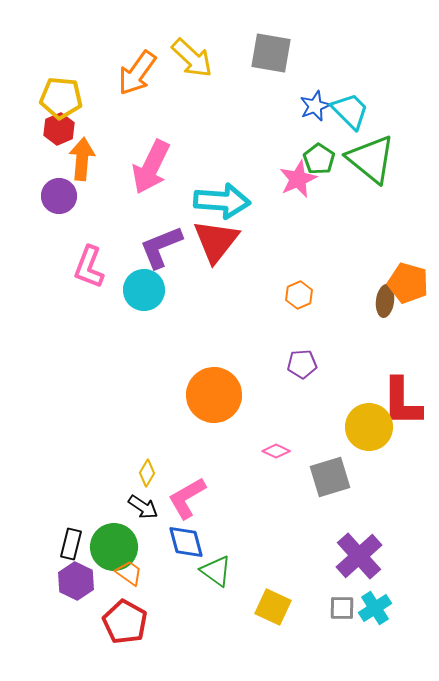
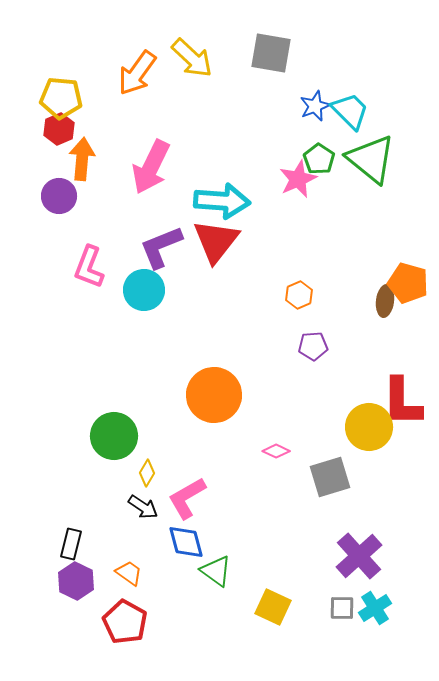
purple pentagon at (302, 364): moved 11 px right, 18 px up
green circle at (114, 547): moved 111 px up
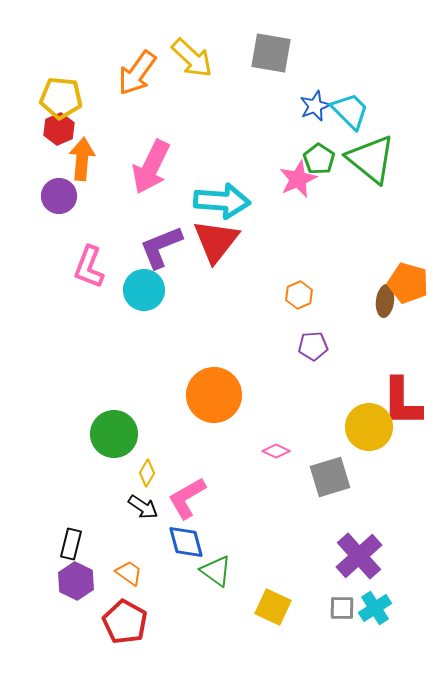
green circle at (114, 436): moved 2 px up
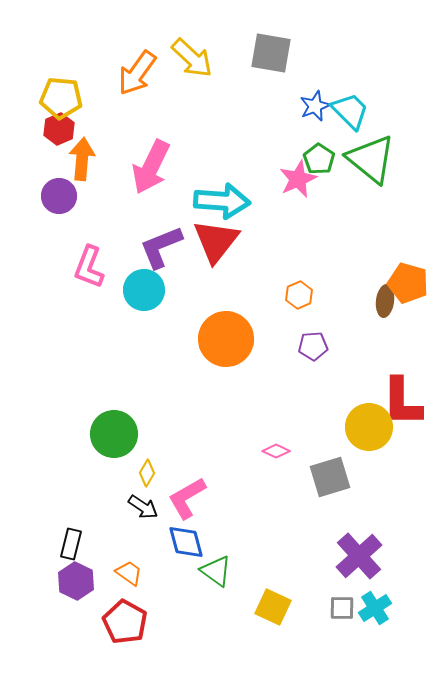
orange circle at (214, 395): moved 12 px right, 56 px up
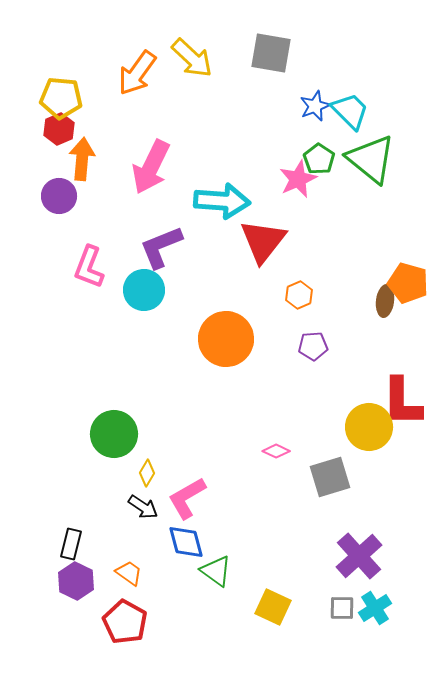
red triangle at (216, 241): moved 47 px right
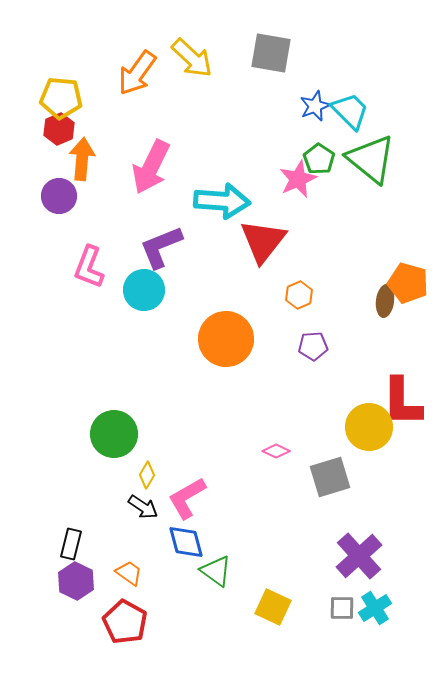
yellow diamond at (147, 473): moved 2 px down
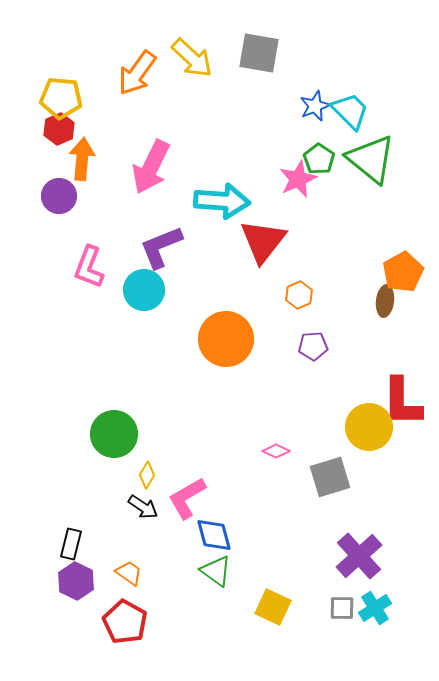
gray square at (271, 53): moved 12 px left
orange pentagon at (408, 283): moved 5 px left, 11 px up; rotated 27 degrees clockwise
blue diamond at (186, 542): moved 28 px right, 7 px up
